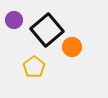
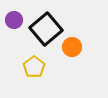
black square: moved 1 px left, 1 px up
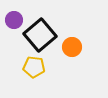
black square: moved 6 px left, 6 px down
yellow pentagon: rotated 30 degrees counterclockwise
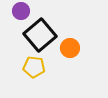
purple circle: moved 7 px right, 9 px up
orange circle: moved 2 px left, 1 px down
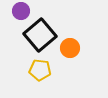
yellow pentagon: moved 6 px right, 3 px down
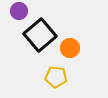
purple circle: moved 2 px left
yellow pentagon: moved 16 px right, 7 px down
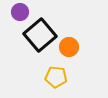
purple circle: moved 1 px right, 1 px down
orange circle: moved 1 px left, 1 px up
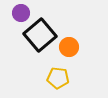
purple circle: moved 1 px right, 1 px down
yellow pentagon: moved 2 px right, 1 px down
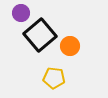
orange circle: moved 1 px right, 1 px up
yellow pentagon: moved 4 px left
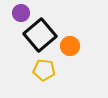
yellow pentagon: moved 10 px left, 8 px up
